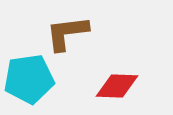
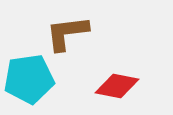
red diamond: rotated 9 degrees clockwise
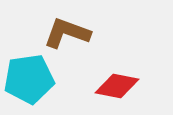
brown L-shape: rotated 27 degrees clockwise
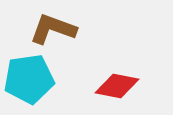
brown L-shape: moved 14 px left, 4 px up
